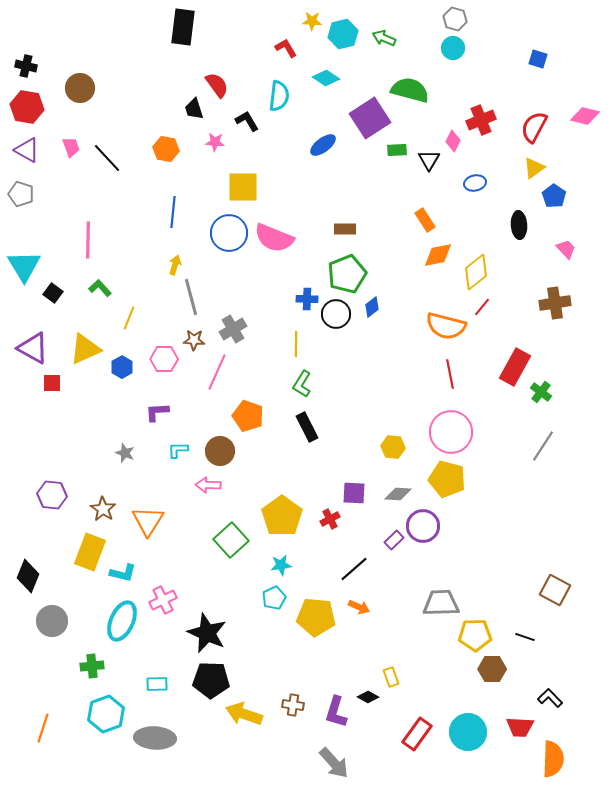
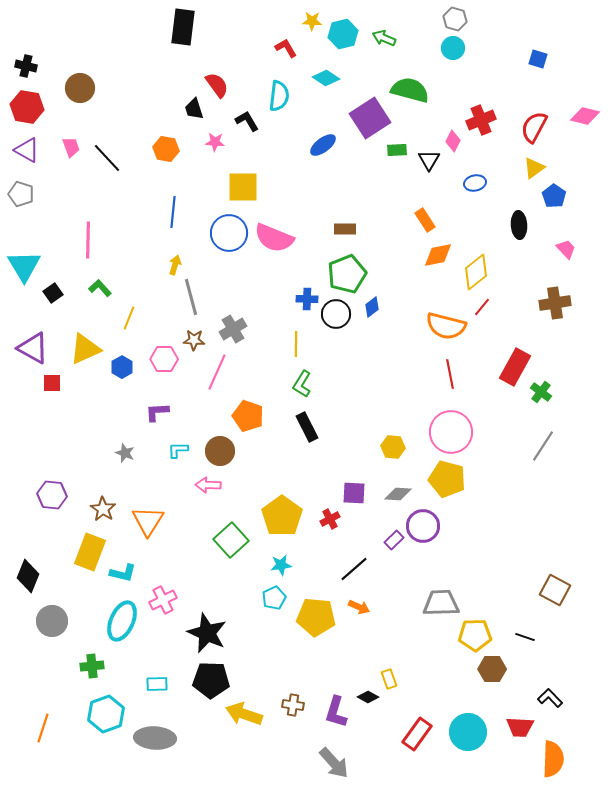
black square at (53, 293): rotated 18 degrees clockwise
yellow rectangle at (391, 677): moved 2 px left, 2 px down
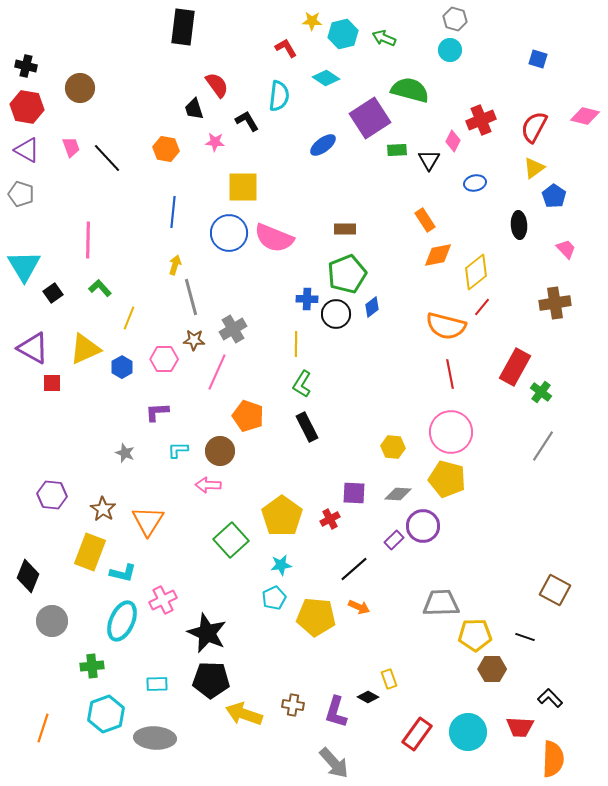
cyan circle at (453, 48): moved 3 px left, 2 px down
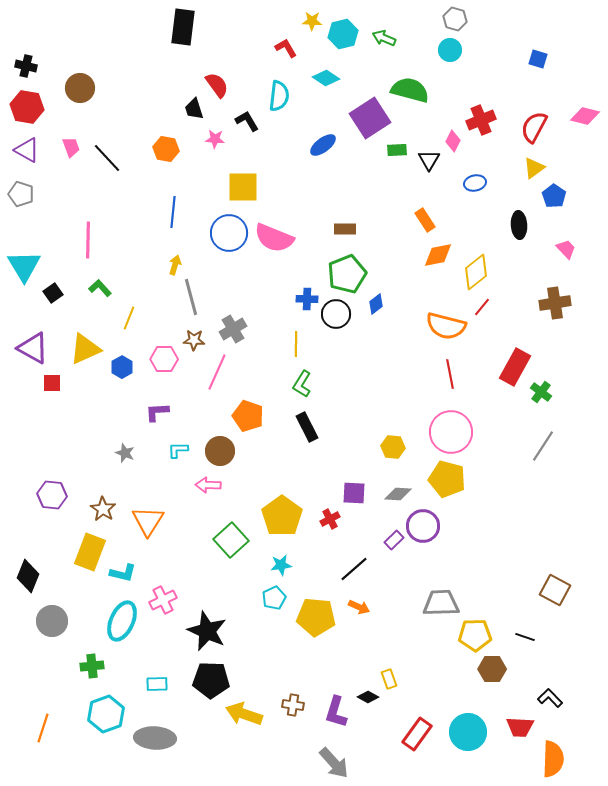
pink star at (215, 142): moved 3 px up
blue diamond at (372, 307): moved 4 px right, 3 px up
black star at (207, 633): moved 2 px up
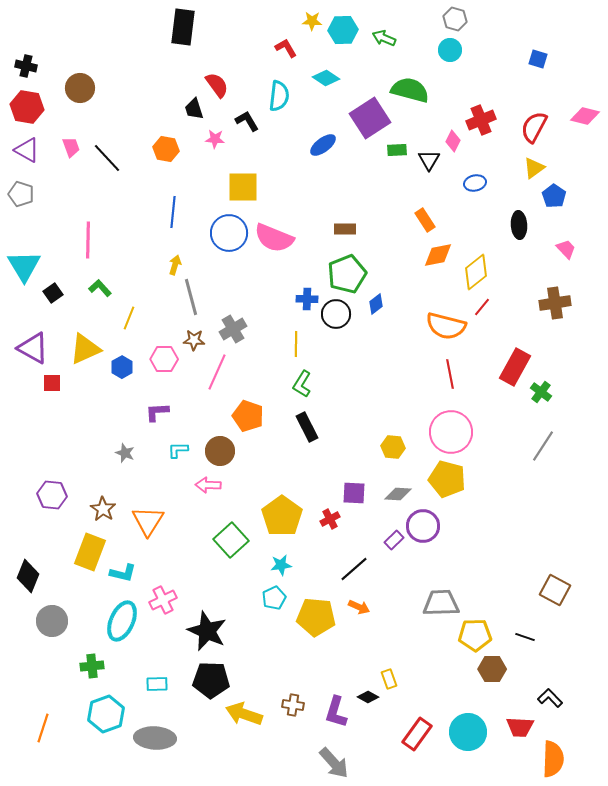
cyan hexagon at (343, 34): moved 4 px up; rotated 12 degrees clockwise
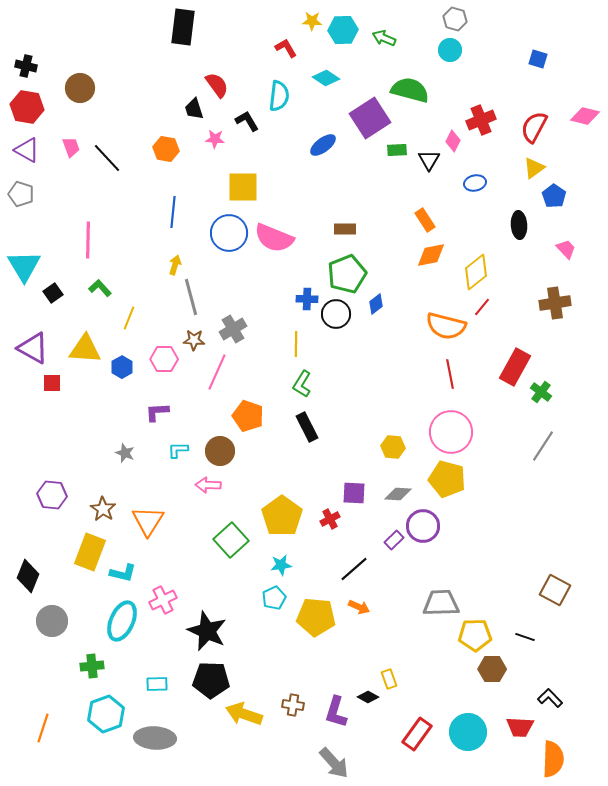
orange diamond at (438, 255): moved 7 px left
yellow triangle at (85, 349): rotated 28 degrees clockwise
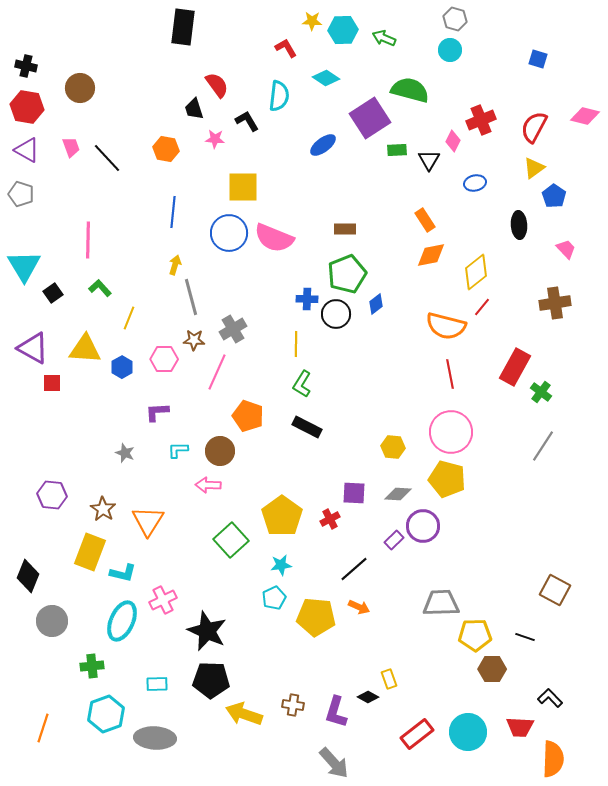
black rectangle at (307, 427): rotated 36 degrees counterclockwise
red rectangle at (417, 734): rotated 16 degrees clockwise
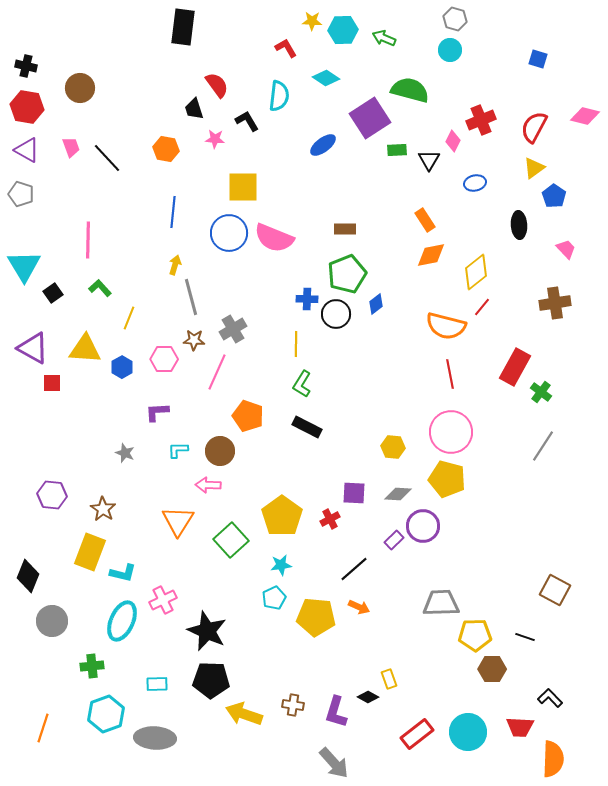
orange triangle at (148, 521): moved 30 px right
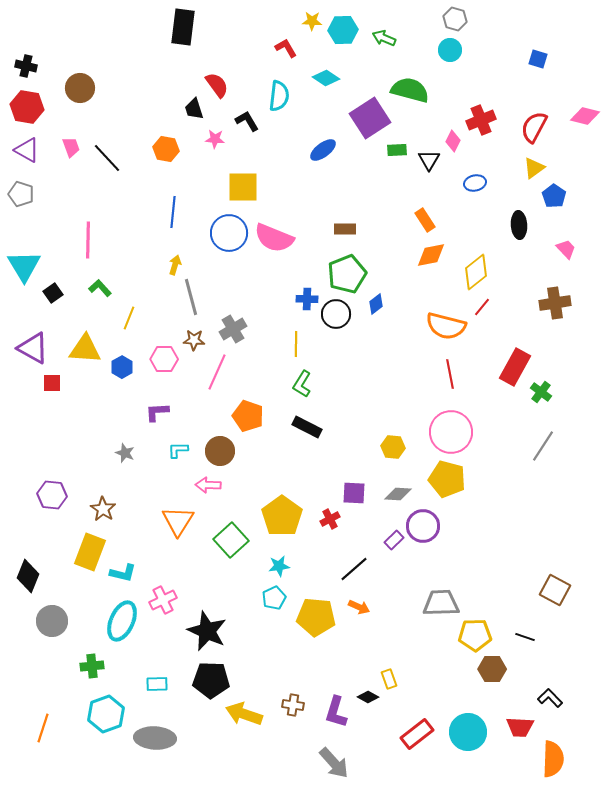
blue ellipse at (323, 145): moved 5 px down
cyan star at (281, 565): moved 2 px left, 1 px down
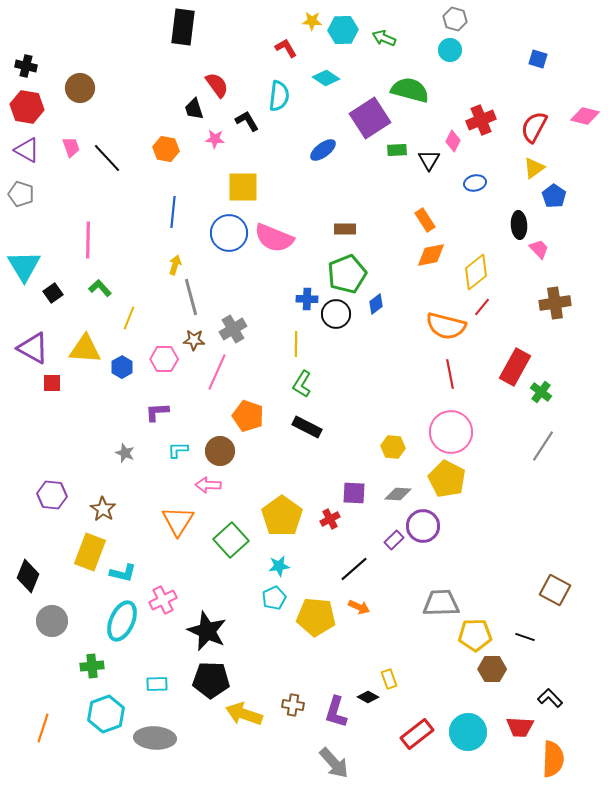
pink trapezoid at (566, 249): moved 27 px left
yellow pentagon at (447, 479): rotated 12 degrees clockwise
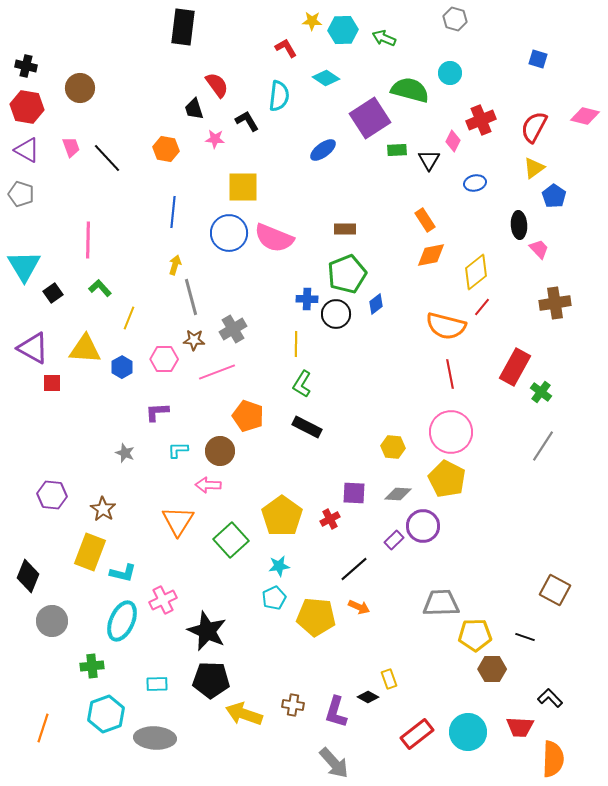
cyan circle at (450, 50): moved 23 px down
pink line at (217, 372): rotated 45 degrees clockwise
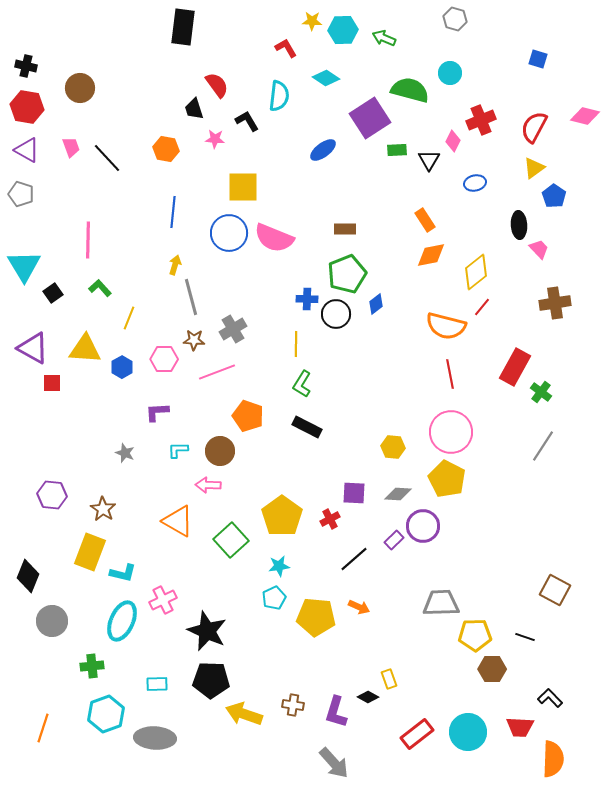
orange triangle at (178, 521): rotated 32 degrees counterclockwise
black line at (354, 569): moved 10 px up
